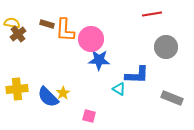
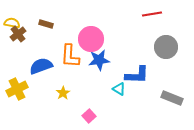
brown rectangle: moved 1 px left
orange L-shape: moved 5 px right, 26 px down
blue star: rotated 10 degrees counterclockwise
yellow cross: rotated 20 degrees counterclockwise
blue semicircle: moved 7 px left, 31 px up; rotated 115 degrees clockwise
pink square: rotated 32 degrees clockwise
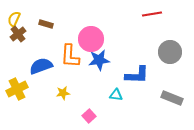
yellow semicircle: moved 2 px right, 4 px up; rotated 77 degrees counterclockwise
gray circle: moved 4 px right, 5 px down
cyan triangle: moved 3 px left, 6 px down; rotated 24 degrees counterclockwise
yellow star: rotated 24 degrees clockwise
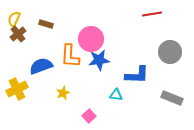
yellow star: rotated 16 degrees counterclockwise
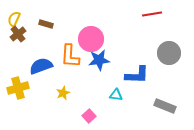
gray circle: moved 1 px left, 1 px down
yellow cross: moved 1 px right, 1 px up; rotated 10 degrees clockwise
gray rectangle: moved 7 px left, 8 px down
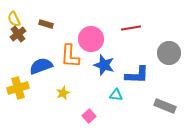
red line: moved 21 px left, 14 px down
yellow semicircle: rotated 49 degrees counterclockwise
blue star: moved 5 px right, 5 px down; rotated 25 degrees clockwise
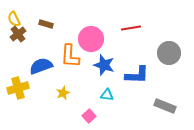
cyan triangle: moved 9 px left
